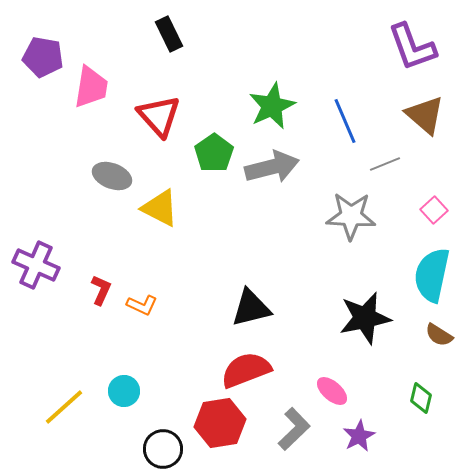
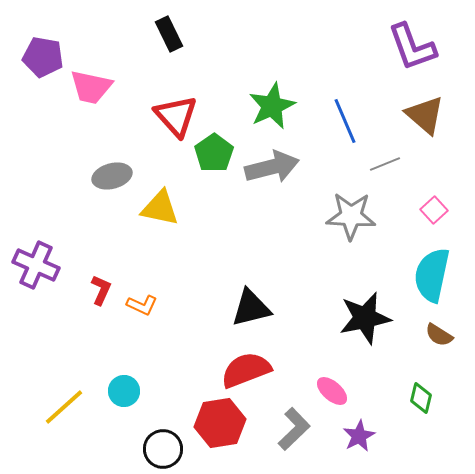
pink trapezoid: rotated 93 degrees clockwise
red triangle: moved 17 px right
gray ellipse: rotated 36 degrees counterclockwise
yellow triangle: rotated 15 degrees counterclockwise
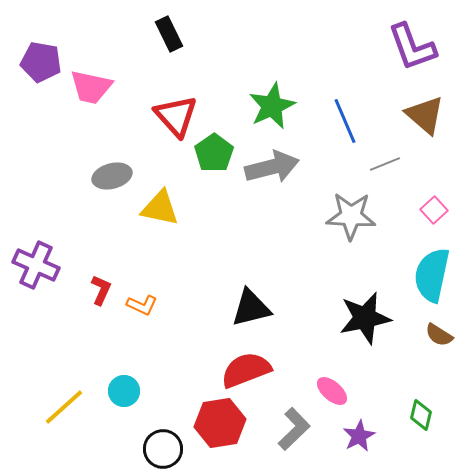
purple pentagon: moved 2 px left, 5 px down
green diamond: moved 17 px down
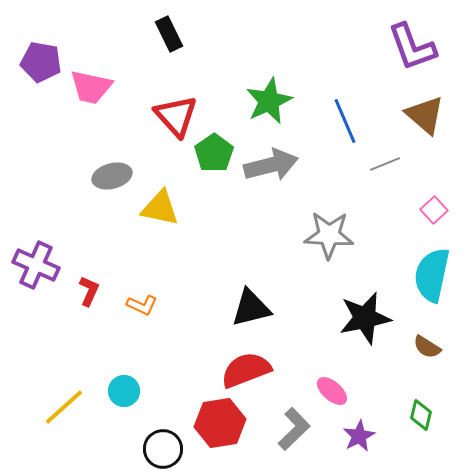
green star: moved 3 px left, 5 px up
gray arrow: moved 1 px left, 2 px up
gray star: moved 22 px left, 19 px down
red L-shape: moved 12 px left, 1 px down
brown semicircle: moved 12 px left, 12 px down
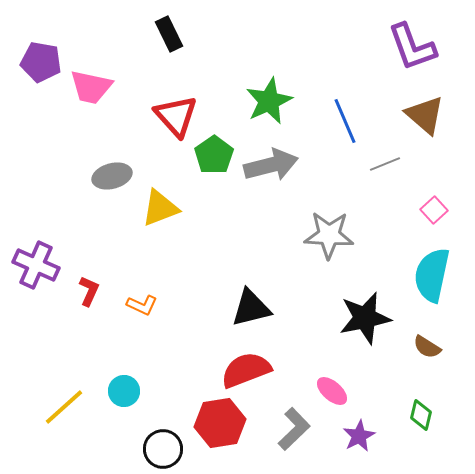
green pentagon: moved 2 px down
yellow triangle: rotated 33 degrees counterclockwise
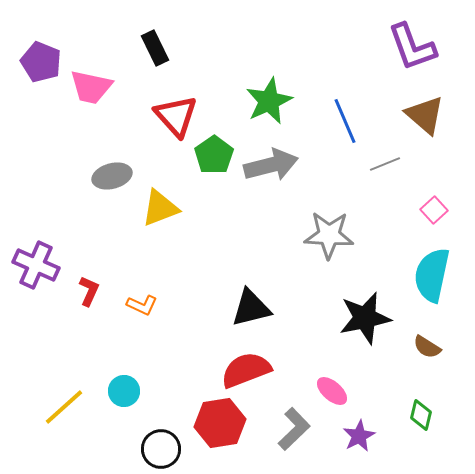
black rectangle: moved 14 px left, 14 px down
purple pentagon: rotated 12 degrees clockwise
black circle: moved 2 px left
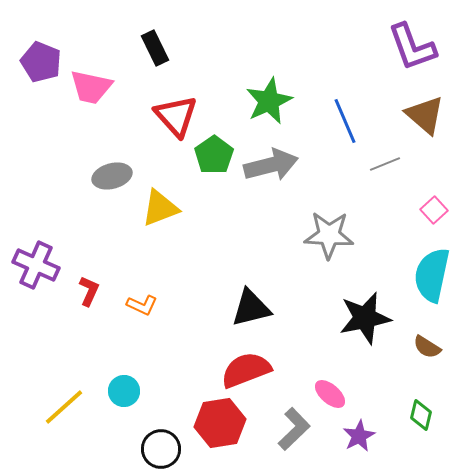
pink ellipse: moved 2 px left, 3 px down
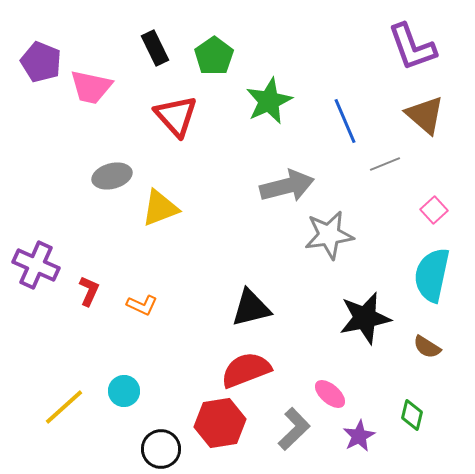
green pentagon: moved 99 px up
gray arrow: moved 16 px right, 21 px down
gray star: rotated 12 degrees counterclockwise
green diamond: moved 9 px left
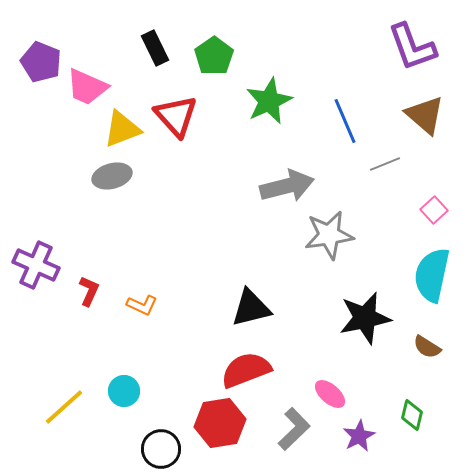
pink trapezoid: moved 4 px left; rotated 12 degrees clockwise
yellow triangle: moved 38 px left, 79 px up
